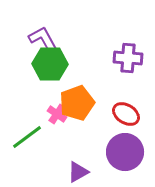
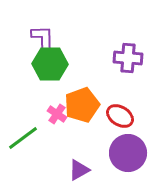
purple L-shape: rotated 28 degrees clockwise
orange pentagon: moved 5 px right, 2 px down
red ellipse: moved 6 px left, 2 px down
green line: moved 4 px left, 1 px down
purple circle: moved 3 px right, 1 px down
purple triangle: moved 1 px right, 2 px up
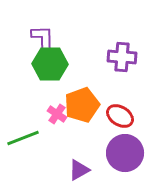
purple cross: moved 6 px left, 1 px up
green line: rotated 16 degrees clockwise
purple circle: moved 3 px left
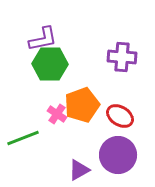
purple L-shape: rotated 80 degrees clockwise
purple circle: moved 7 px left, 2 px down
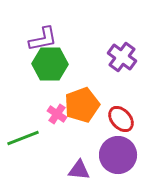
purple cross: rotated 32 degrees clockwise
red ellipse: moved 1 px right, 3 px down; rotated 16 degrees clockwise
purple triangle: rotated 35 degrees clockwise
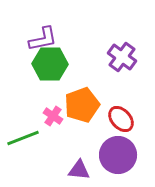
pink cross: moved 4 px left, 2 px down
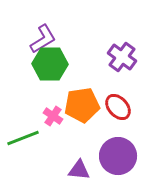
purple L-shape: rotated 20 degrees counterclockwise
orange pentagon: rotated 12 degrees clockwise
red ellipse: moved 3 px left, 12 px up
purple circle: moved 1 px down
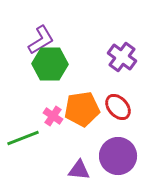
purple L-shape: moved 2 px left, 1 px down
orange pentagon: moved 4 px down
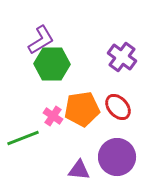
green hexagon: moved 2 px right
purple circle: moved 1 px left, 1 px down
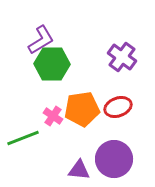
red ellipse: rotated 68 degrees counterclockwise
purple circle: moved 3 px left, 2 px down
